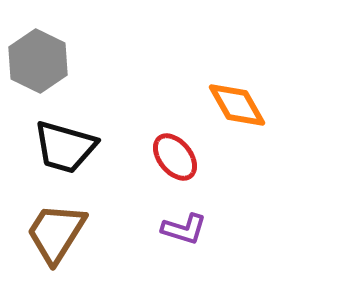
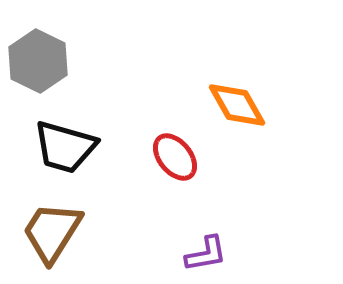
purple L-shape: moved 22 px right, 25 px down; rotated 27 degrees counterclockwise
brown trapezoid: moved 4 px left, 1 px up
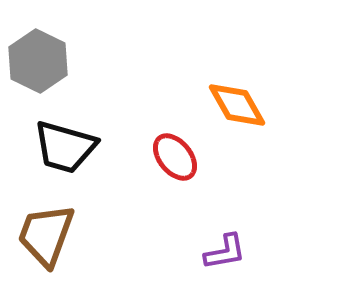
brown trapezoid: moved 6 px left, 3 px down; rotated 12 degrees counterclockwise
purple L-shape: moved 19 px right, 2 px up
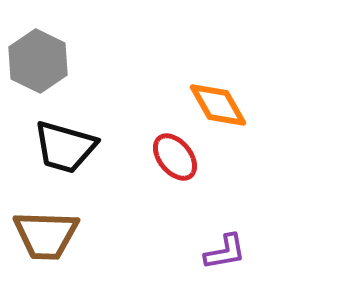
orange diamond: moved 19 px left
brown trapezoid: rotated 108 degrees counterclockwise
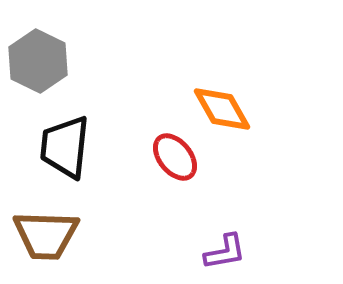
orange diamond: moved 4 px right, 4 px down
black trapezoid: rotated 80 degrees clockwise
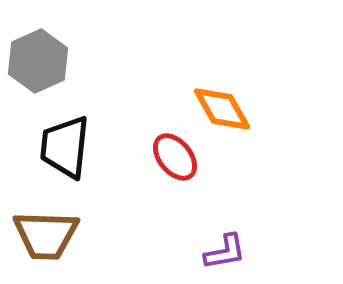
gray hexagon: rotated 10 degrees clockwise
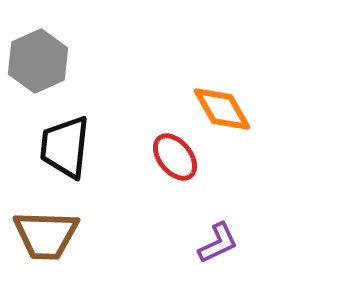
purple L-shape: moved 7 px left, 9 px up; rotated 15 degrees counterclockwise
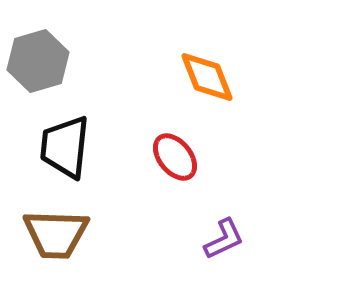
gray hexagon: rotated 8 degrees clockwise
orange diamond: moved 15 px left, 32 px up; rotated 8 degrees clockwise
brown trapezoid: moved 10 px right, 1 px up
purple L-shape: moved 6 px right, 4 px up
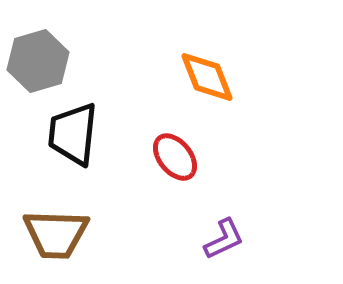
black trapezoid: moved 8 px right, 13 px up
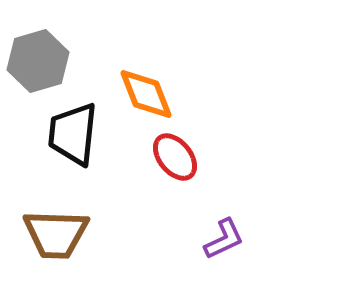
orange diamond: moved 61 px left, 17 px down
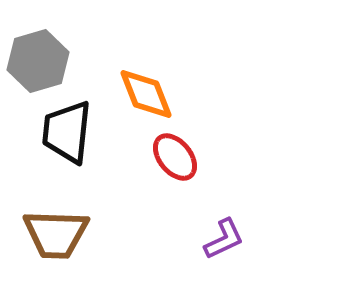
black trapezoid: moved 6 px left, 2 px up
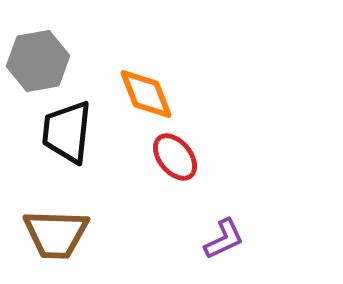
gray hexagon: rotated 6 degrees clockwise
